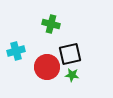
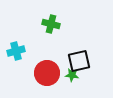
black square: moved 9 px right, 7 px down
red circle: moved 6 px down
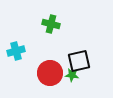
red circle: moved 3 px right
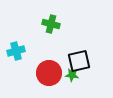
red circle: moved 1 px left
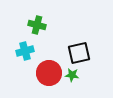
green cross: moved 14 px left, 1 px down
cyan cross: moved 9 px right
black square: moved 8 px up
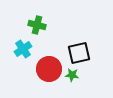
cyan cross: moved 2 px left, 2 px up; rotated 18 degrees counterclockwise
red circle: moved 4 px up
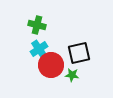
cyan cross: moved 16 px right
red circle: moved 2 px right, 4 px up
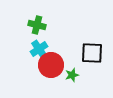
black square: moved 13 px right; rotated 15 degrees clockwise
green star: rotated 24 degrees counterclockwise
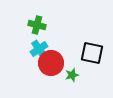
black square: rotated 10 degrees clockwise
red circle: moved 2 px up
